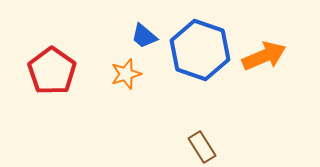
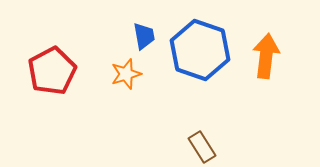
blue trapezoid: rotated 140 degrees counterclockwise
orange arrow: moved 2 px right; rotated 60 degrees counterclockwise
red pentagon: rotated 9 degrees clockwise
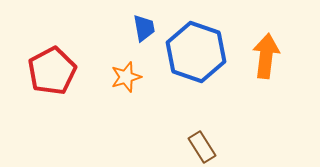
blue trapezoid: moved 8 px up
blue hexagon: moved 4 px left, 2 px down
orange star: moved 3 px down
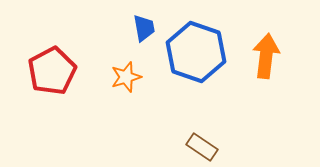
brown rectangle: rotated 24 degrees counterclockwise
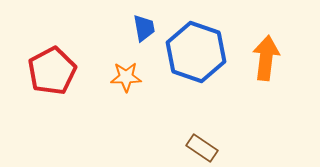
orange arrow: moved 2 px down
orange star: rotated 16 degrees clockwise
brown rectangle: moved 1 px down
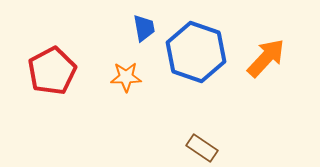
orange arrow: rotated 36 degrees clockwise
